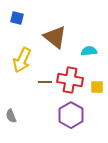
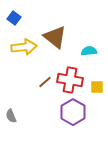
blue square: moved 3 px left; rotated 24 degrees clockwise
yellow arrow: moved 2 px right, 13 px up; rotated 120 degrees counterclockwise
brown line: rotated 40 degrees counterclockwise
purple hexagon: moved 2 px right, 3 px up
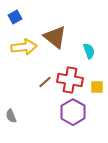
blue square: moved 1 px right, 1 px up; rotated 24 degrees clockwise
cyan semicircle: rotated 77 degrees clockwise
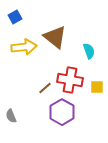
brown line: moved 6 px down
purple hexagon: moved 11 px left
